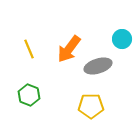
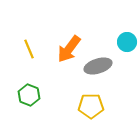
cyan circle: moved 5 px right, 3 px down
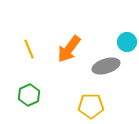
gray ellipse: moved 8 px right
green hexagon: rotated 15 degrees clockwise
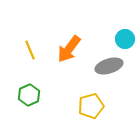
cyan circle: moved 2 px left, 3 px up
yellow line: moved 1 px right, 1 px down
gray ellipse: moved 3 px right
yellow pentagon: rotated 15 degrees counterclockwise
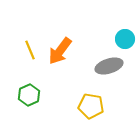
orange arrow: moved 9 px left, 2 px down
yellow pentagon: rotated 25 degrees clockwise
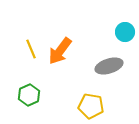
cyan circle: moved 7 px up
yellow line: moved 1 px right, 1 px up
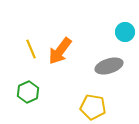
green hexagon: moved 1 px left, 3 px up
yellow pentagon: moved 2 px right, 1 px down
